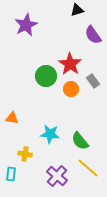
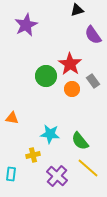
orange circle: moved 1 px right
yellow cross: moved 8 px right, 1 px down; rotated 24 degrees counterclockwise
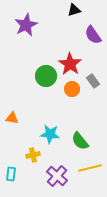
black triangle: moved 3 px left
yellow line: moved 2 px right; rotated 55 degrees counterclockwise
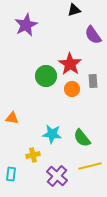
gray rectangle: rotated 32 degrees clockwise
cyan star: moved 2 px right
green semicircle: moved 2 px right, 3 px up
yellow line: moved 2 px up
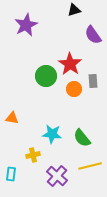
orange circle: moved 2 px right
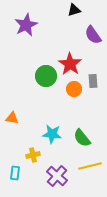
cyan rectangle: moved 4 px right, 1 px up
